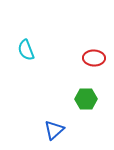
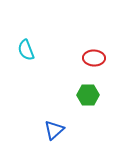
green hexagon: moved 2 px right, 4 px up
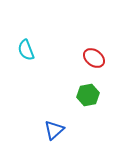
red ellipse: rotated 35 degrees clockwise
green hexagon: rotated 10 degrees counterclockwise
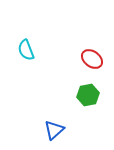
red ellipse: moved 2 px left, 1 px down
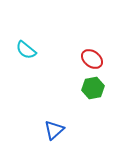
cyan semicircle: rotated 30 degrees counterclockwise
green hexagon: moved 5 px right, 7 px up
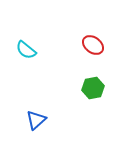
red ellipse: moved 1 px right, 14 px up
blue triangle: moved 18 px left, 10 px up
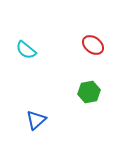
green hexagon: moved 4 px left, 4 px down
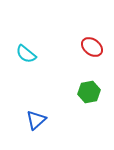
red ellipse: moved 1 px left, 2 px down
cyan semicircle: moved 4 px down
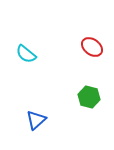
green hexagon: moved 5 px down; rotated 25 degrees clockwise
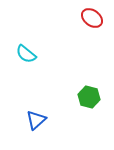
red ellipse: moved 29 px up
